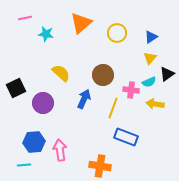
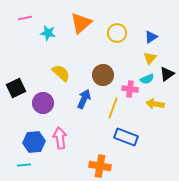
cyan star: moved 2 px right, 1 px up
cyan semicircle: moved 2 px left, 3 px up
pink cross: moved 1 px left, 1 px up
pink arrow: moved 12 px up
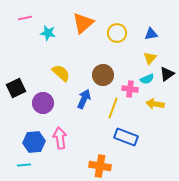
orange triangle: moved 2 px right
blue triangle: moved 3 px up; rotated 24 degrees clockwise
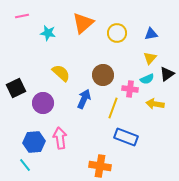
pink line: moved 3 px left, 2 px up
cyan line: moved 1 px right; rotated 56 degrees clockwise
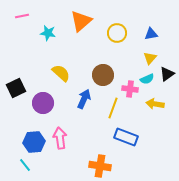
orange triangle: moved 2 px left, 2 px up
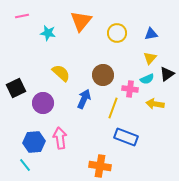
orange triangle: rotated 10 degrees counterclockwise
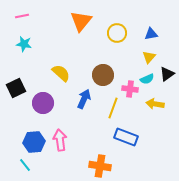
cyan star: moved 24 px left, 11 px down
yellow triangle: moved 1 px left, 1 px up
pink arrow: moved 2 px down
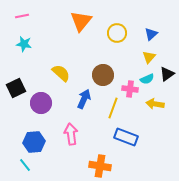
blue triangle: rotated 32 degrees counterclockwise
purple circle: moved 2 px left
pink arrow: moved 11 px right, 6 px up
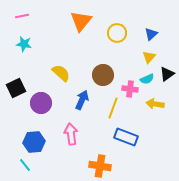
blue arrow: moved 2 px left, 1 px down
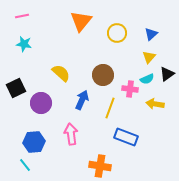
yellow line: moved 3 px left
